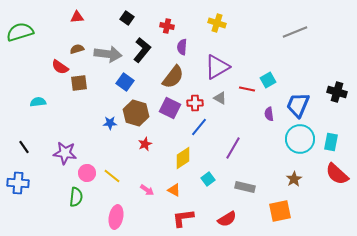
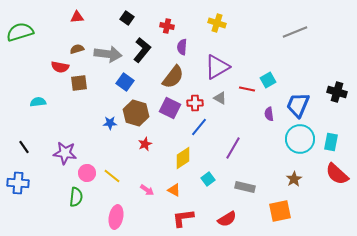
red semicircle at (60, 67): rotated 24 degrees counterclockwise
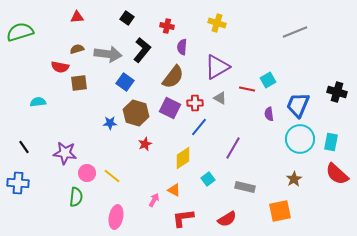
pink arrow at (147, 190): moved 7 px right, 10 px down; rotated 96 degrees counterclockwise
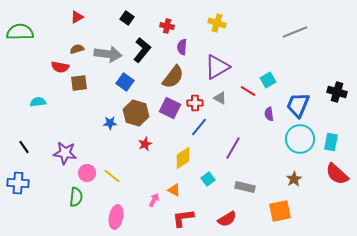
red triangle at (77, 17): rotated 24 degrees counterclockwise
green semicircle at (20, 32): rotated 16 degrees clockwise
red line at (247, 89): moved 1 px right, 2 px down; rotated 21 degrees clockwise
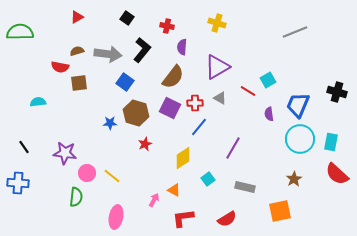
brown semicircle at (77, 49): moved 2 px down
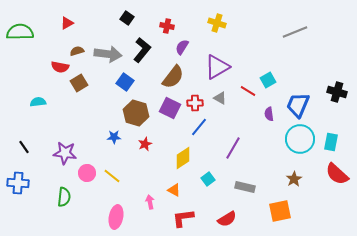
red triangle at (77, 17): moved 10 px left, 6 px down
purple semicircle at (182, 47): rotated 28 degrees clockwise
brown square at (79, 83): rotated 24 degrees counterclockwise
blue star at (110, 123): moved 4 px right, 14 px down
green semicircle at (76, 197): moved 12 px left
pink arrow at (154, 200): moved 4 px left, 2 px down; rotated 40 degrees counterclockwise
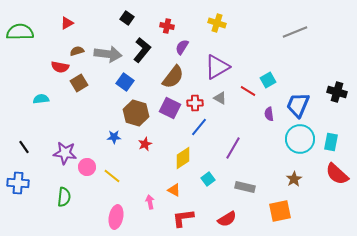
cyan semicircle at (38, 102): moved 3 px right, 3 px up
pink circle at (87, 173): moved 6 px up
